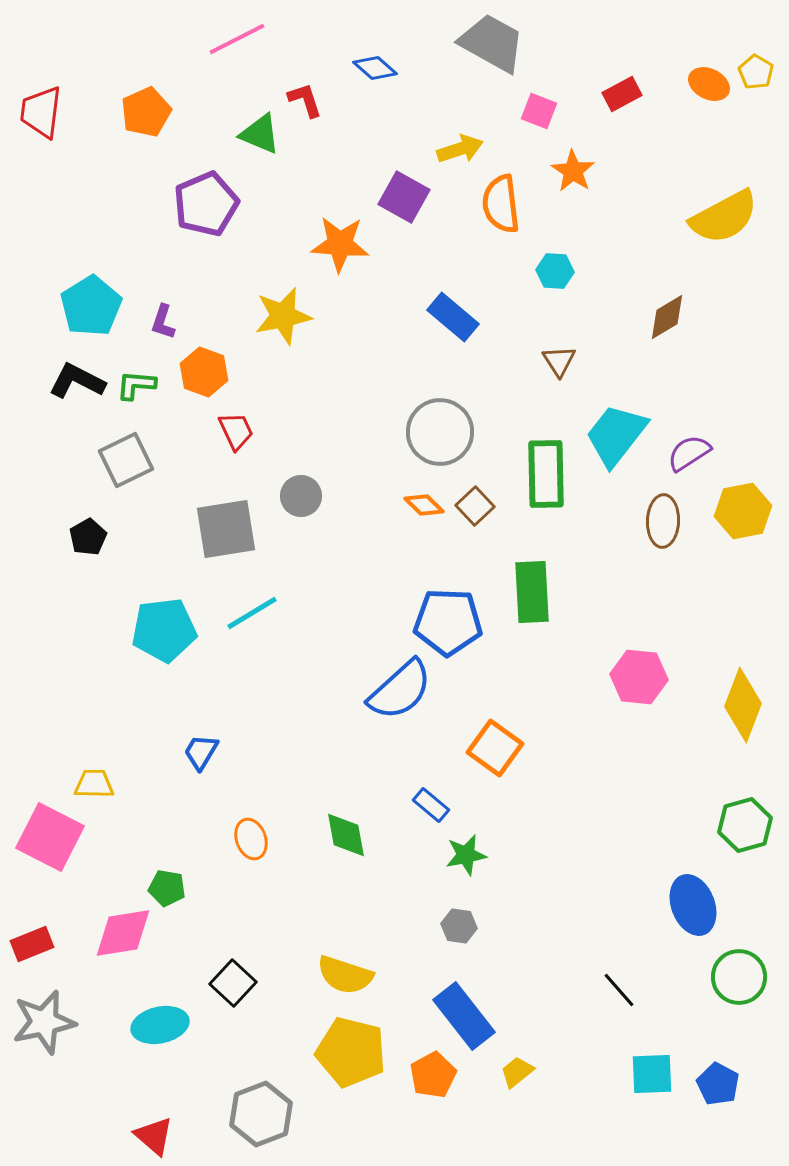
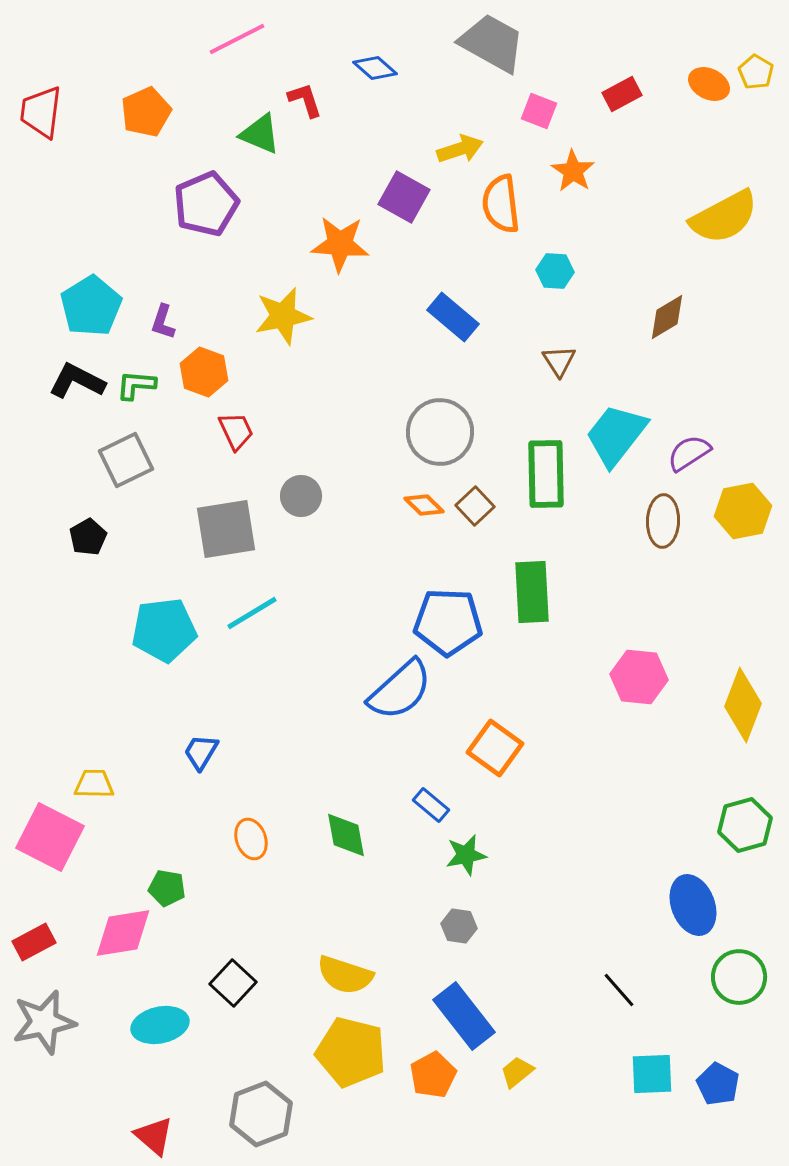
red rectangle at (32, 944): moved 2 px right, 2 px up; rotated 6 degrees counterclockwise
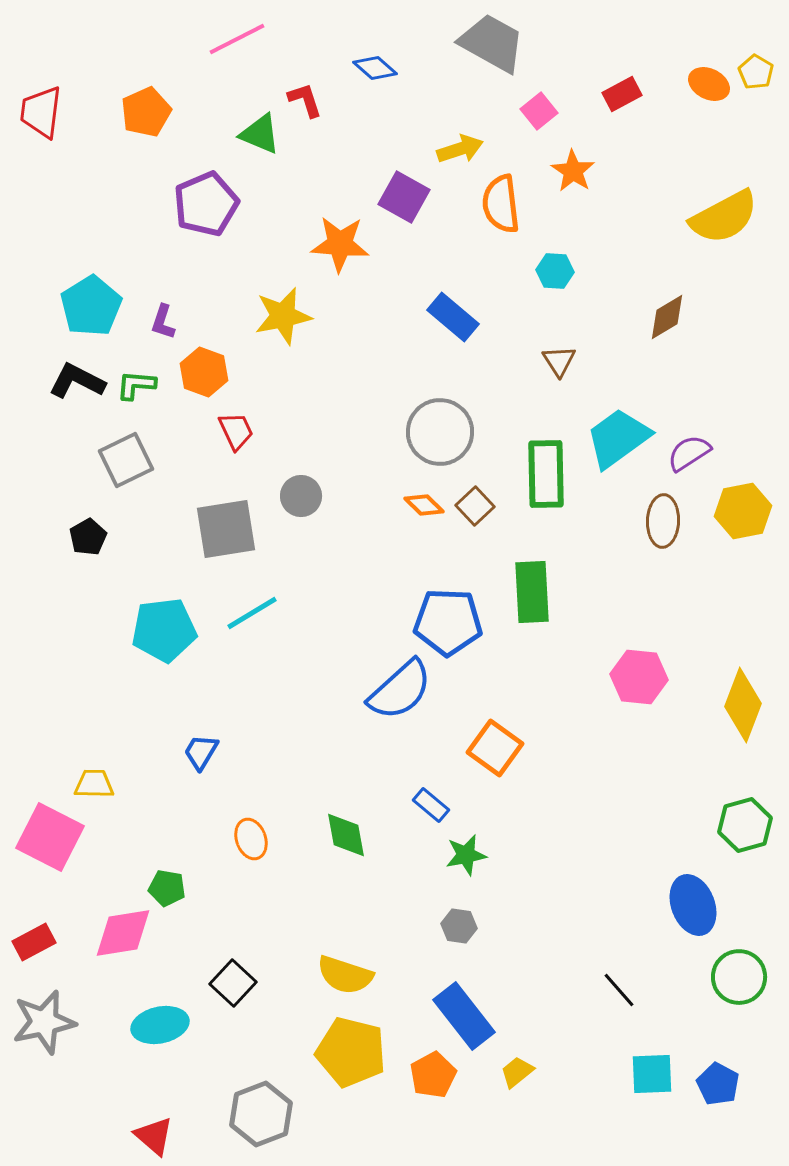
pink square at (539, 111): rotated 30 degrees clockwise
cyan trapezoid at (616, 435): moved 2 px right, 3 px down; rotated 16 degrees clockwise
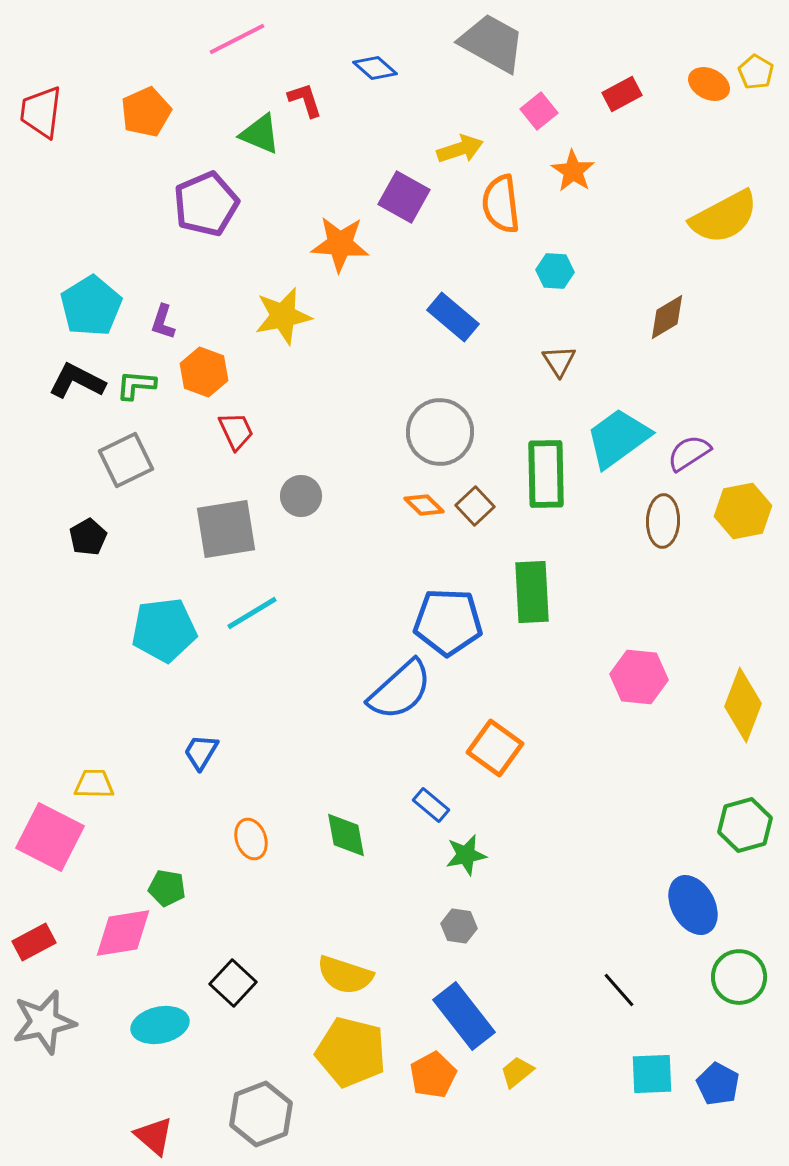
blue ellipse at (693, 905): rotated 8 degrees counterclockwise
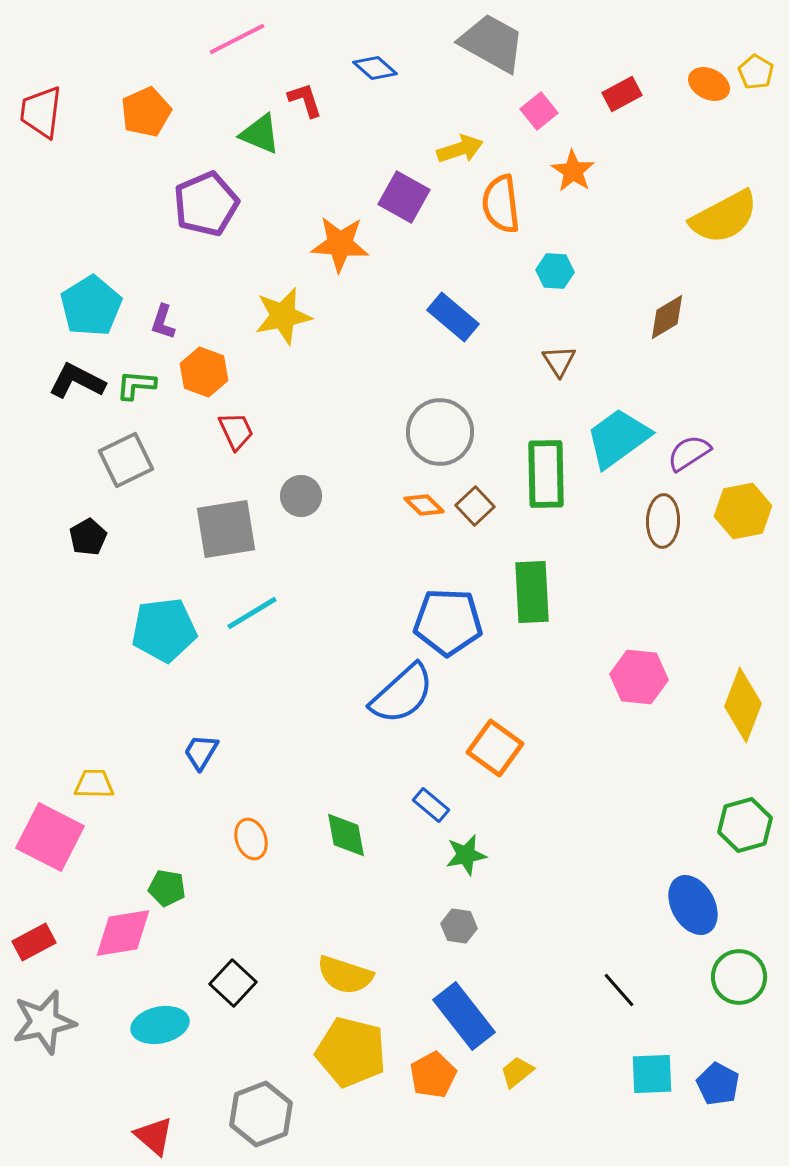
blue semicircle at (400, 690): moved 2 px right, 4 px down
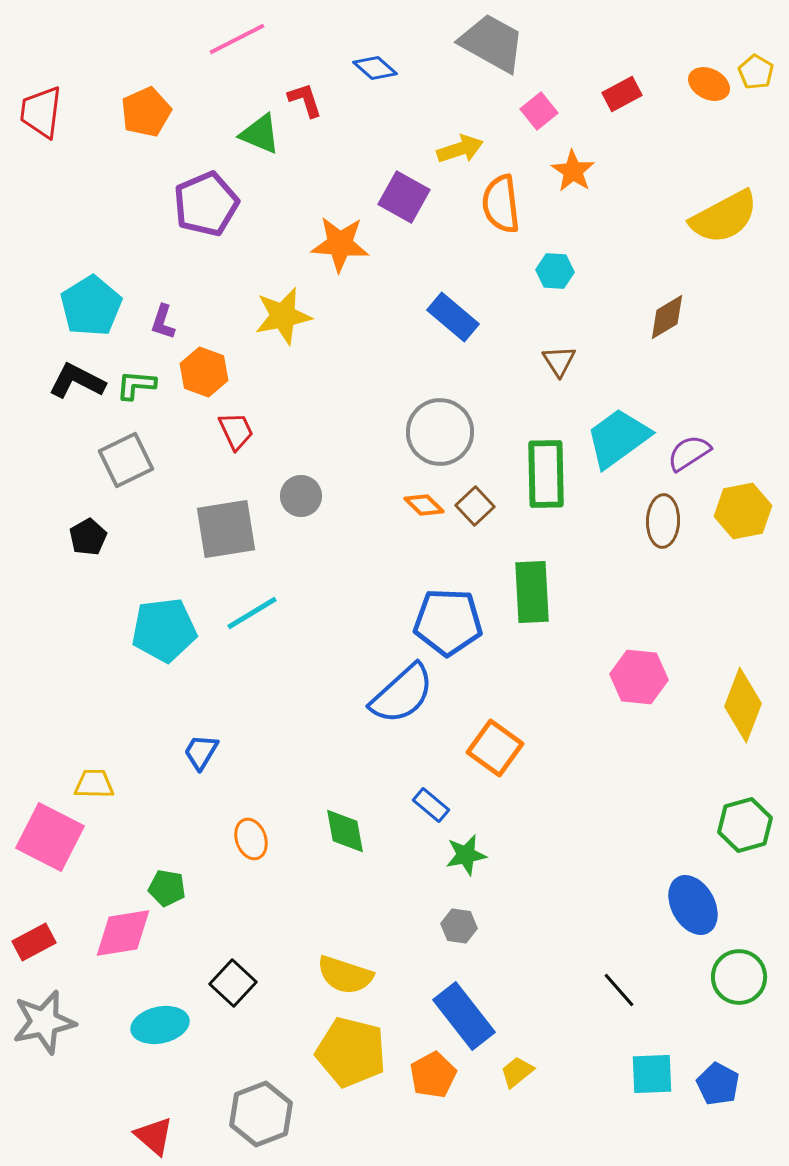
green diamond at (346, 835): moved 1 px left, 4 px up
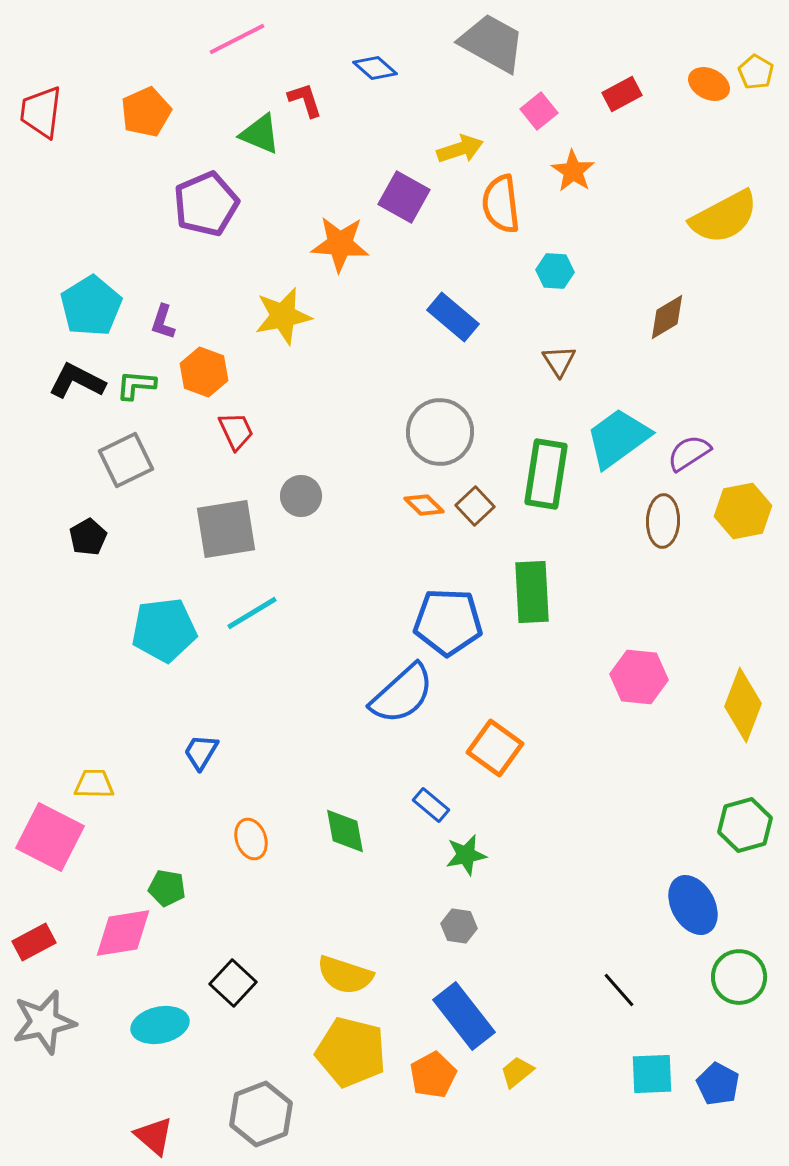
green rectangle at (546, 474): rotated 10 degrees clockwise
